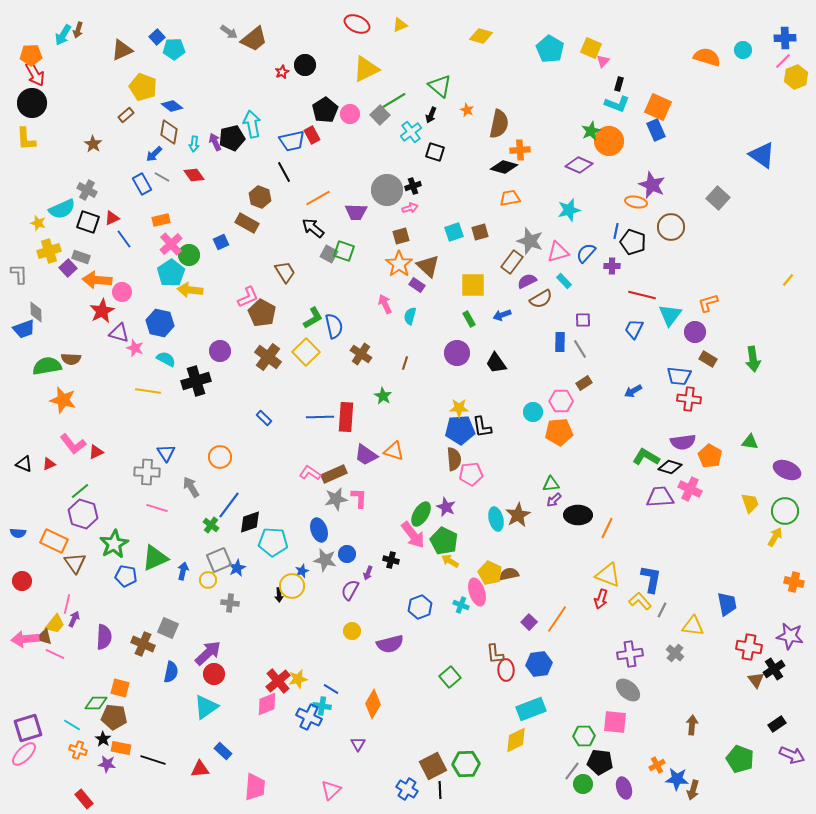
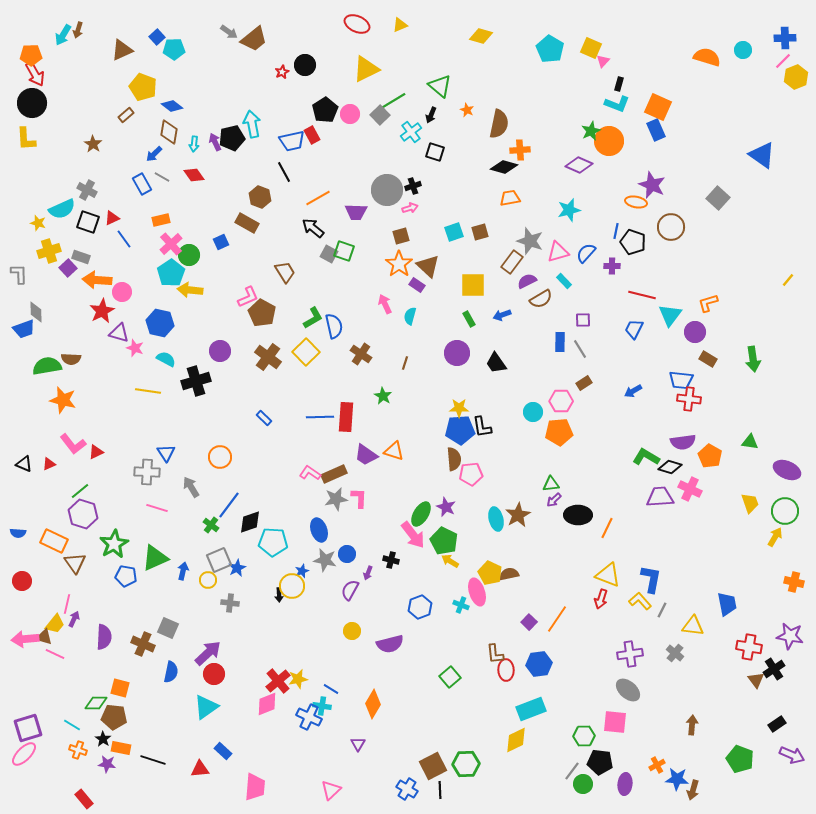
blue trapezoid at (679, 376): moved 2 px right, 4 px down
purple ellipse at (624, 788): moved 1 px right, 4 px up; rotated 25 degrees clockwise
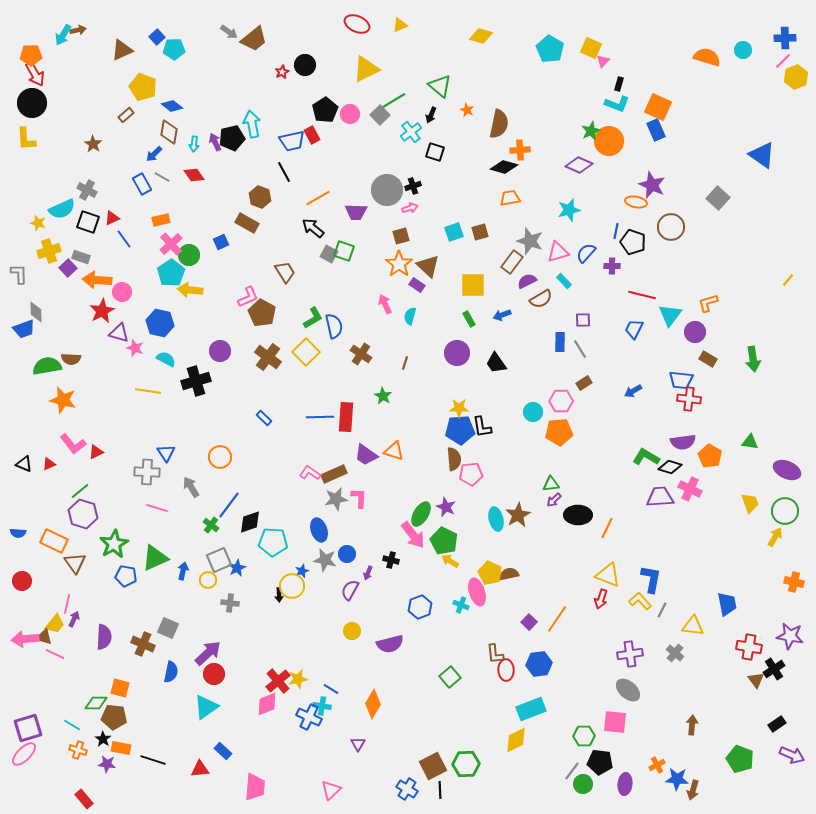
brown arrow at (78, 30): rotated 119 degrees counterclockwise
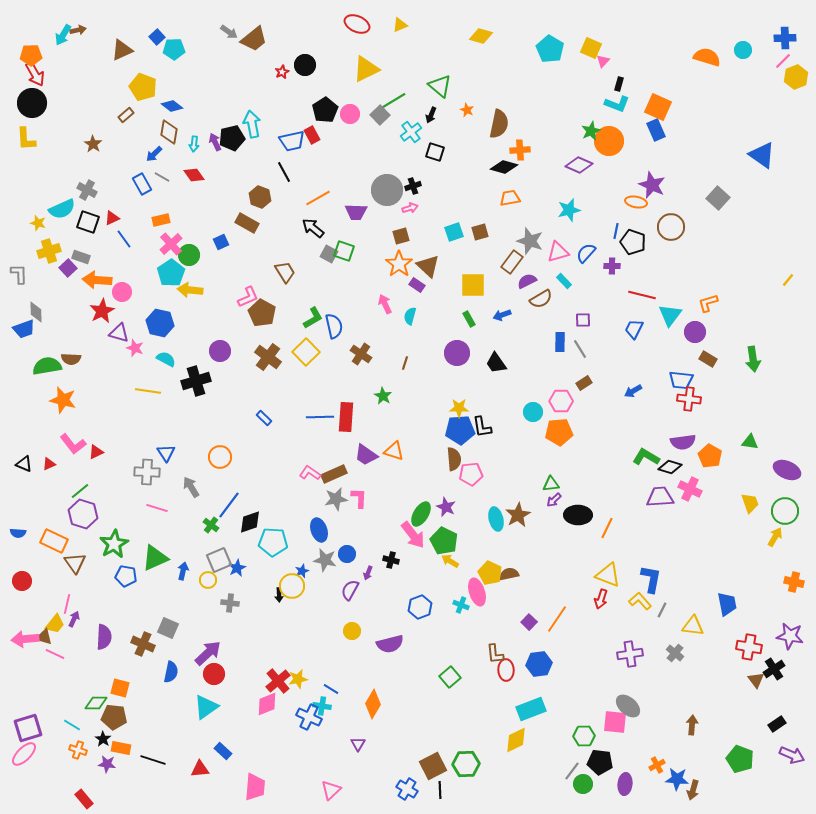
gray ellipse at (628, 690): moved 16 px down
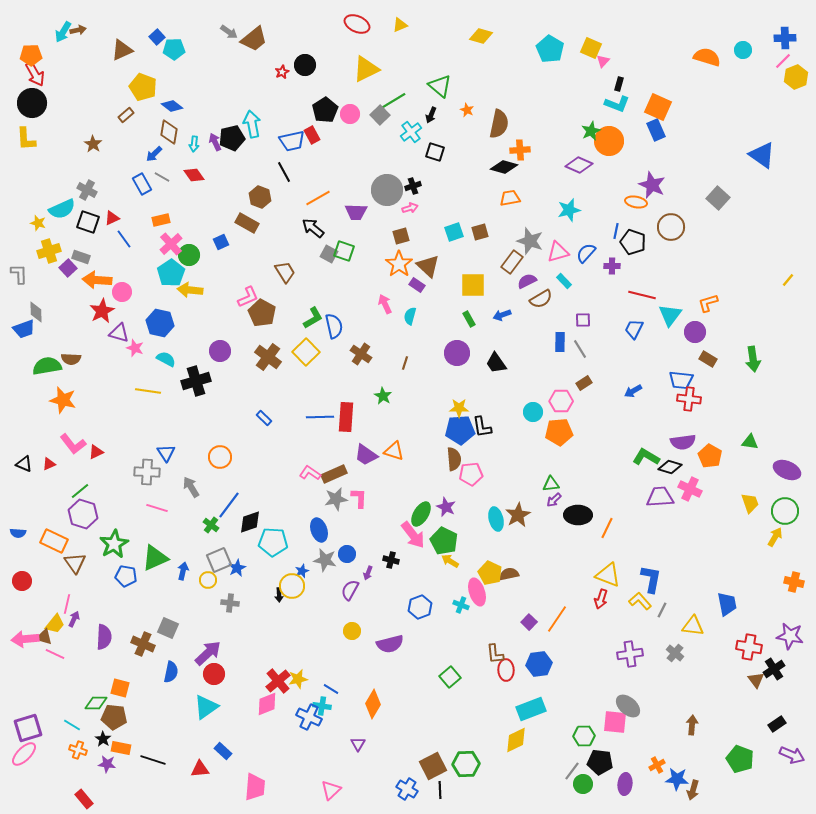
cyan arrow at (63, 35): moved 3 px up
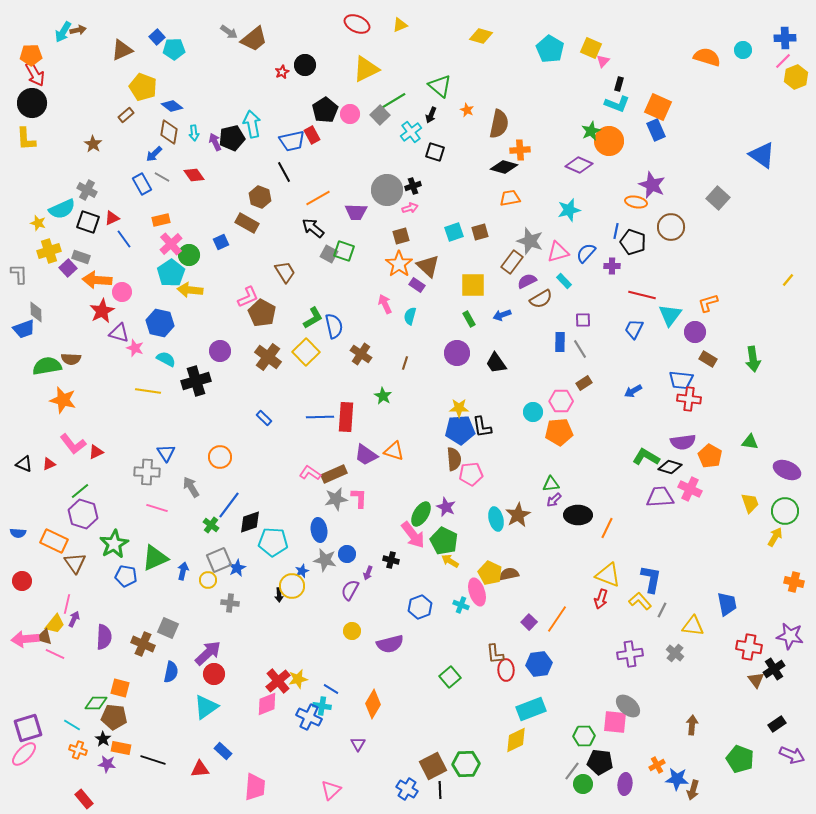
cyan arrow at (194, 144): moved 11 px up; rotated 14 degrees counterclockwise
blue ellipse at (319, 530): rotated 10 degrees clockwise
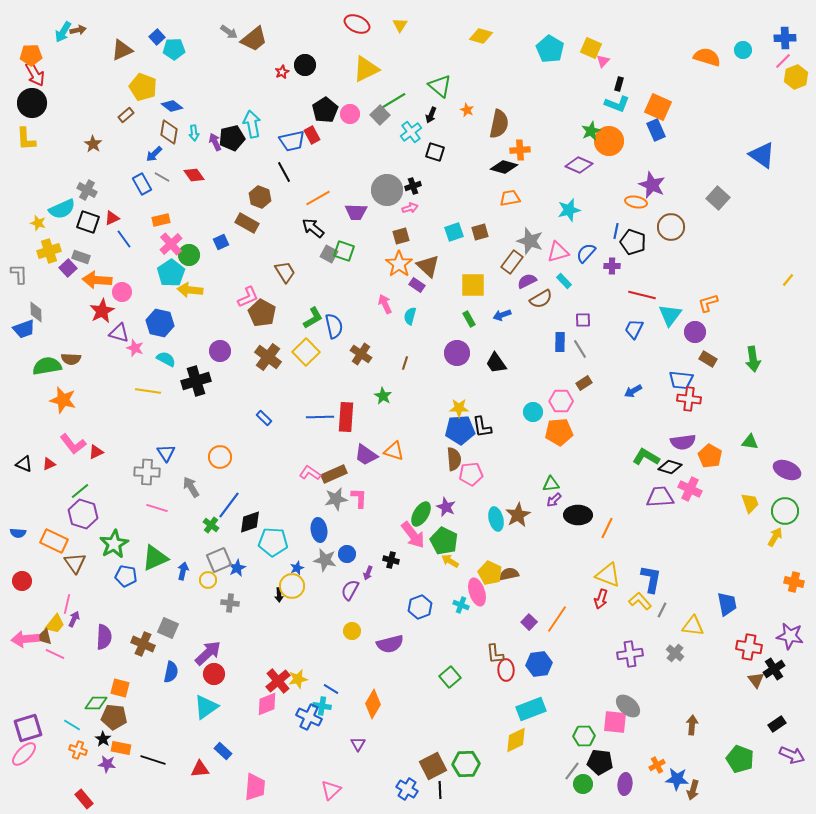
yellow triangle at (400, 25): rotated 35 degrees counterclockwise
blue star at (302, 571): moved 5 px left, 3 px up
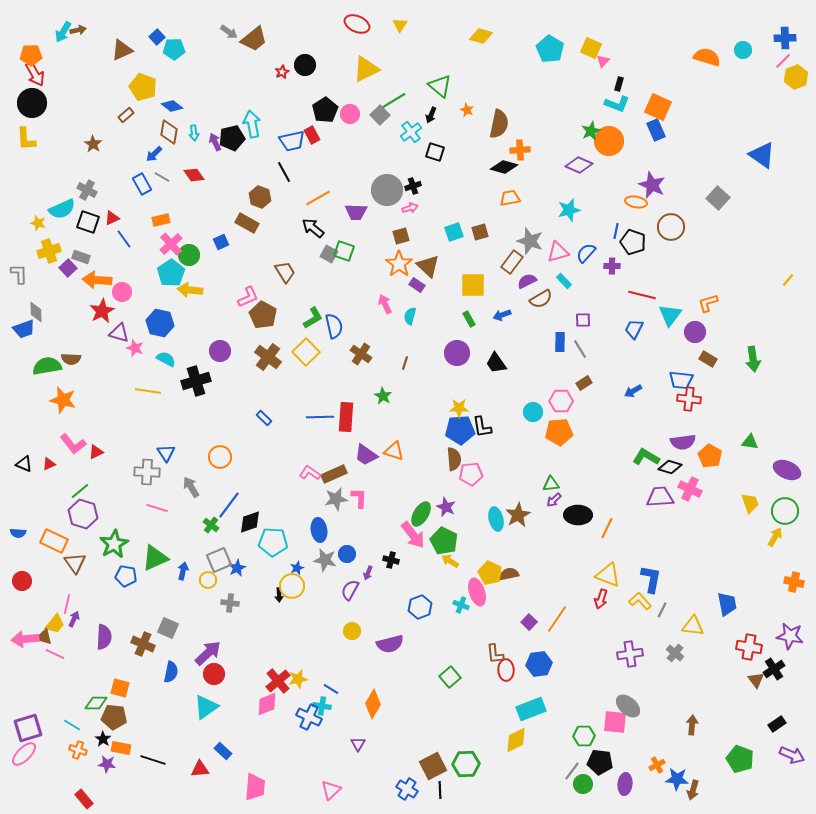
brown pentagon at (262, 313): moved 1 px right, 2 px down
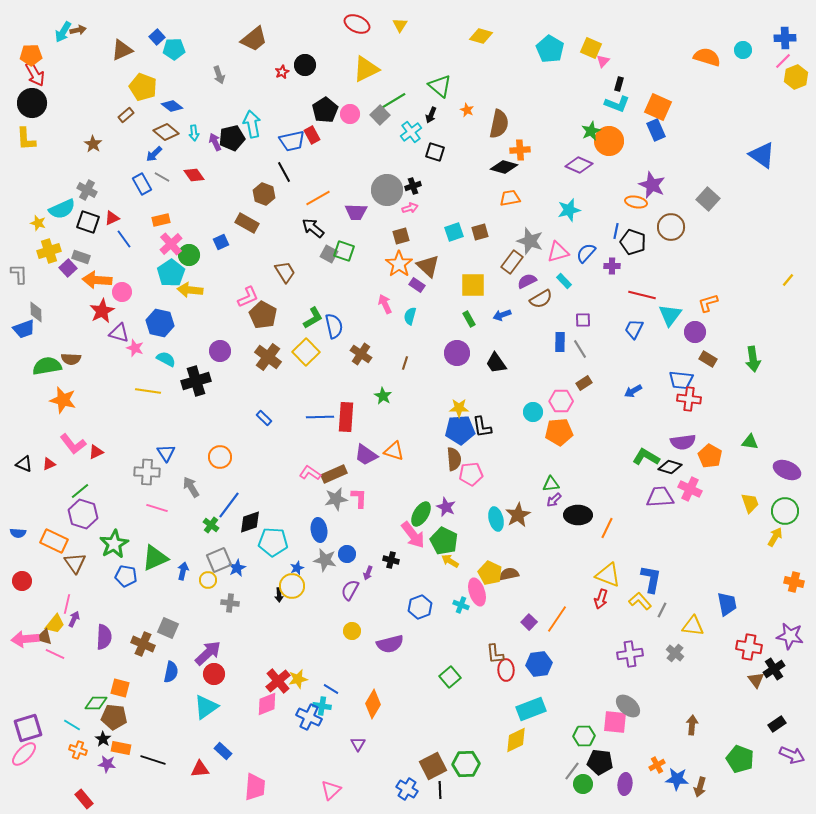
gray arrow at (229, 32): moved 10 px left, 43 px down; rotated 36 degrees clockwise
brown diamond at (169, 132): moved 3 px left; rotated 60 degrees counterclockwise
brown hexagon at (260, 197): moved 4 px right, 3 px up
gray square at (718, 198): moved 10 px left, 1 px down
brown arrow at (693, 790): moved 7 px right, 3 px up
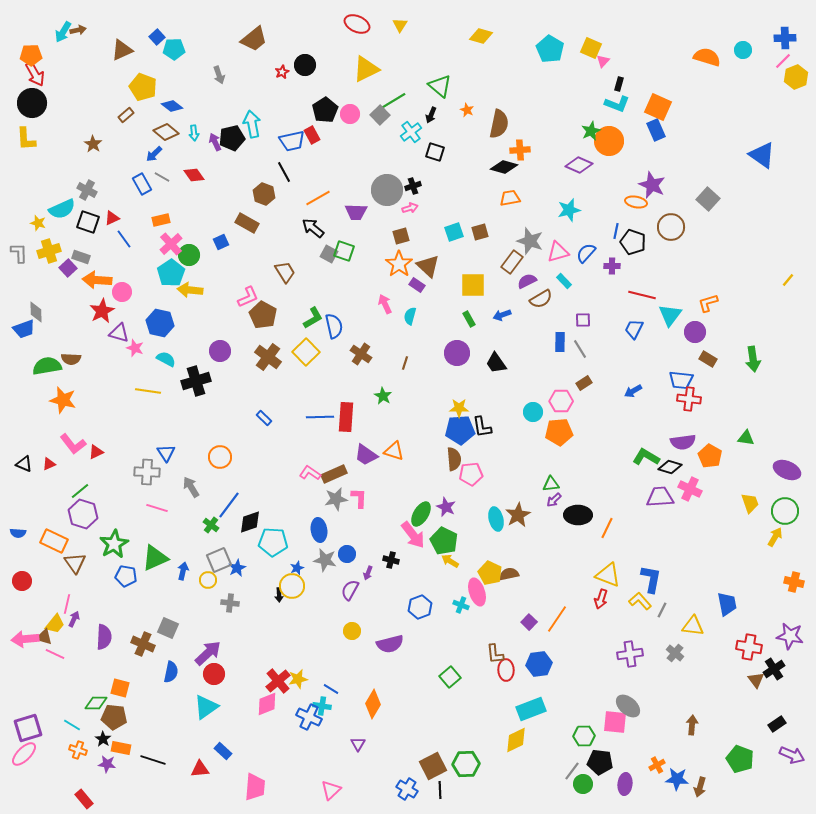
gray L-shape at (19, 274): moved 21 px up
green triangle at (750, 442): moved 4 px left, 4 px up
